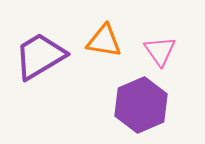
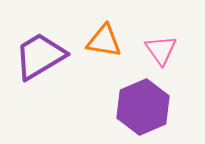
pink triangle: moved 1 px right, 1 px up
purple hexagon: moved 2 px right, 2 px down
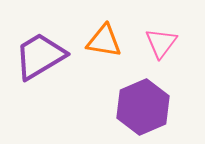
pink triangle: moved 7 px up; rotated 12 degrees clockwise
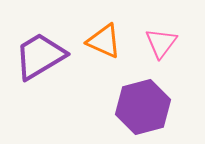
orange triangle: rotated 15 degrees clockwise
purple hexagon: rotated 8 degrees clockwise
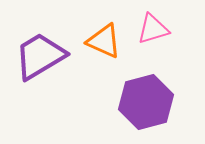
pink triangle: moved 8 px left, 14 px up; rotated 36 degrees clockwise
purple hexagon: moved 3 px right, 5 px up
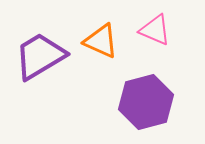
pink triangle: moved 2 px right, 1 px down; rotated 40 degrees clockwise
orange triangle: moved 3 px left
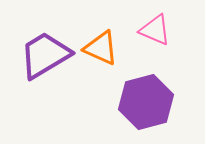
orange triangle: moved 7 px down
purple trapezoid: moved 5 px right, 1 px up
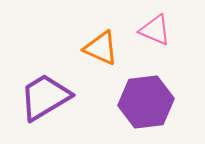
purple trapezoid: moved 42 px down
purple hexagon: rotated 8 degrees clockwise
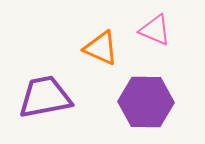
purple trapezoid: rotated 20 degrees clockwise
purple hexagon: rotated 8 degrees clockwise
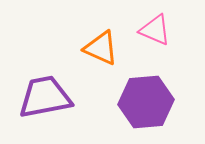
purple hexagon: rotated 6 degrees counterclockwise
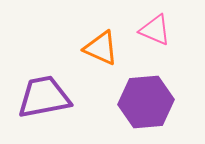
purple trapezoid: moved 1 px left
